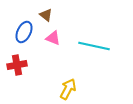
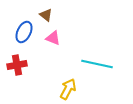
cyan line: moved 3 px right, 18 px down
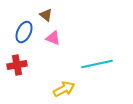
cyan line: rotated 24 degrees counterclockwise
yellow arrow: moved 4 px left; rotated 35 degrees clockwise
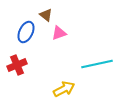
blue ellipse: moved 2 px right
pink triangle: moved 6 px right, 5 px up; rotated 42 degrees counterclockwise
red cross: rotated 12 degrees counterclockwise
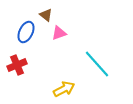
cyan line: rotated 60 degrees clockwise
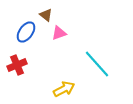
blue ellipse: rotated 10 degrees clockwise
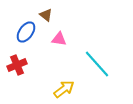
pink triangle: moved 6 px down; rotated 28 degrees clockwise
yellow arrow: rotated 10 degrees counterclockwise
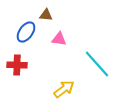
brown triangle: rotated 32 degrees counterclockwise
red cross: rotated 24 degrees clockwise
